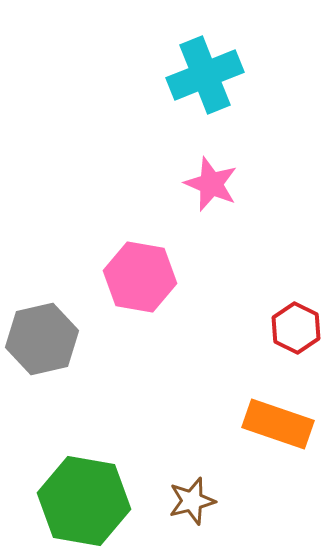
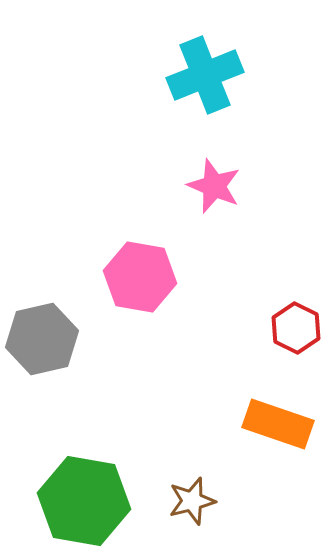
pink star: moved 3 px right, 2 px down
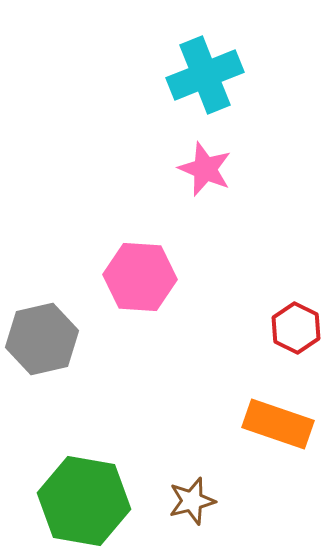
pink star: moved 9 px left, 17 px up
pink hexagon: rotated 6 degrees counterclockwise
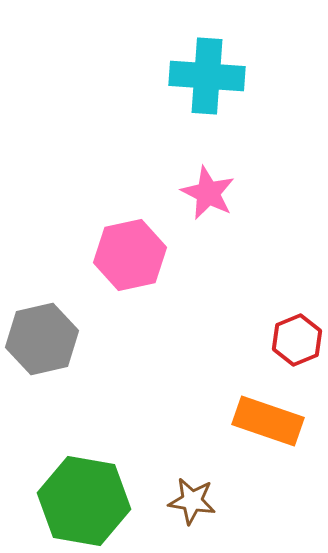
cyan cross: moved 2 px right, 1 px down; rotated 26 degrees clockwise
pink star: moved 3 px right, 24 px down; rotated 4 degrees clockwise
pink hexagon: moved 10 px left, 22 px up; rotated 16 degrees counterclockwise
red hexagon: moved 1 px right, 12 px down; rotated 12 degrees clockwise
orange rectangle: moved 10 px left, 3 px up
brown star: rotated 24 degrees clockwise
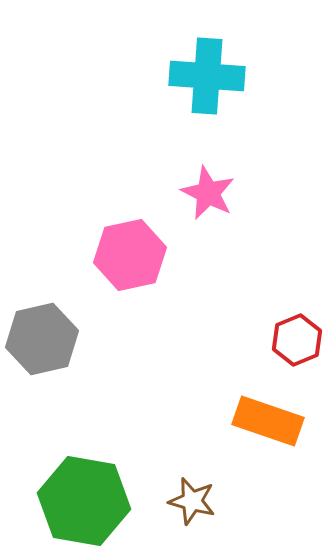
brown star: rotated 6 degrees clockwise
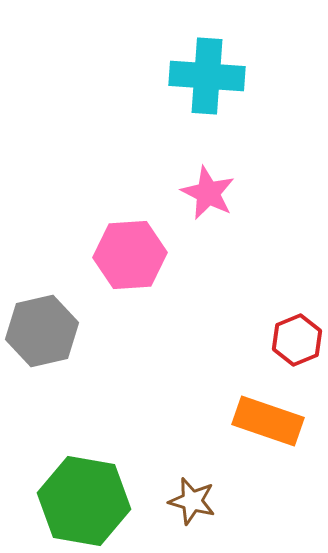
pink hexagon: rotated 8 degrees clockwise
gray hexagon: moved 8 px up
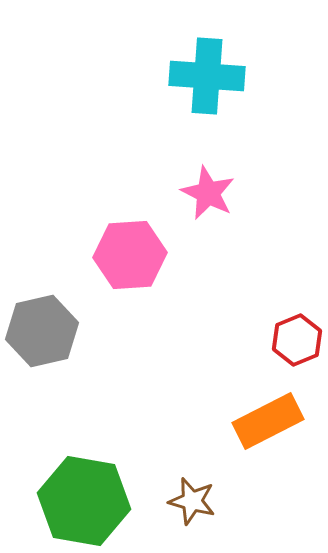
orange rectangle: rotated 46 degrees counterclockwise
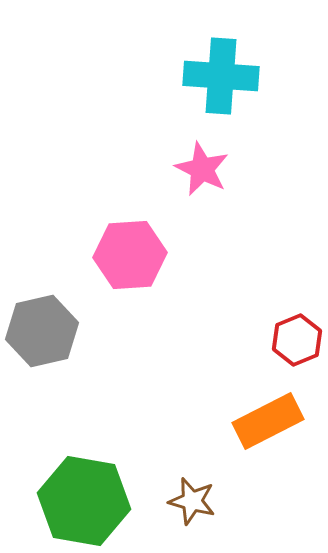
cyan cross: moved 14 px right
pink star: moved 6 px left, 24 px up
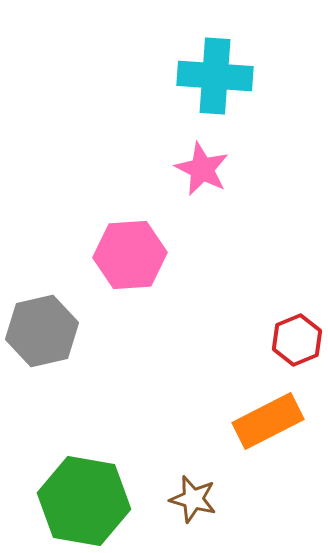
cyan cross: moved 6 px left
brown star: moved 1 px right, 2 px up
